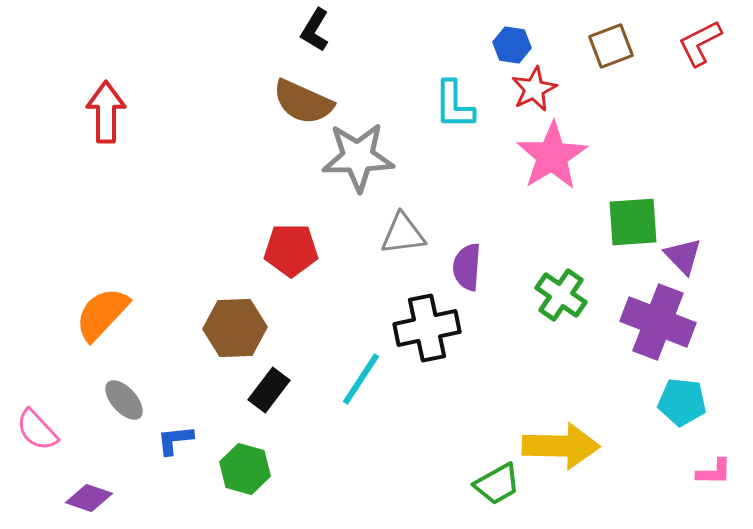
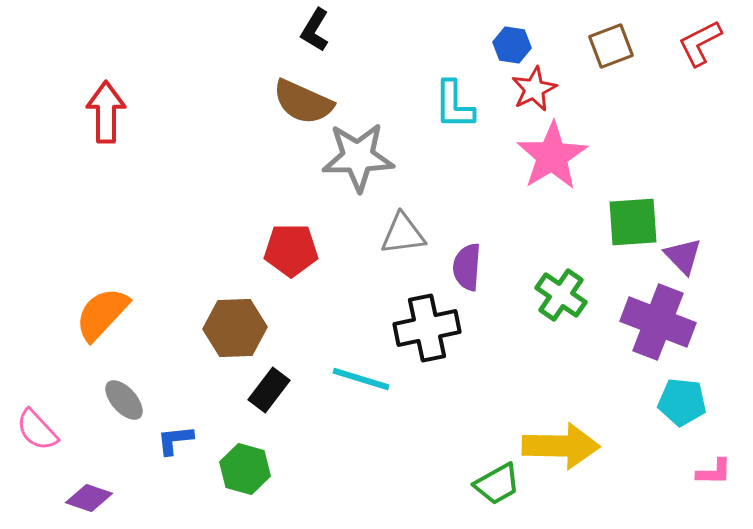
cyan line: rotated 74 degrees clockwise
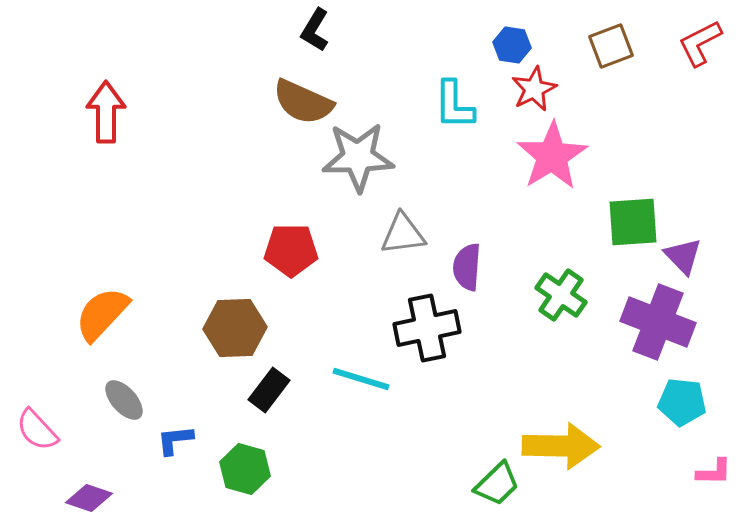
green trapezoid: rotated 15 degrees counterclockwise
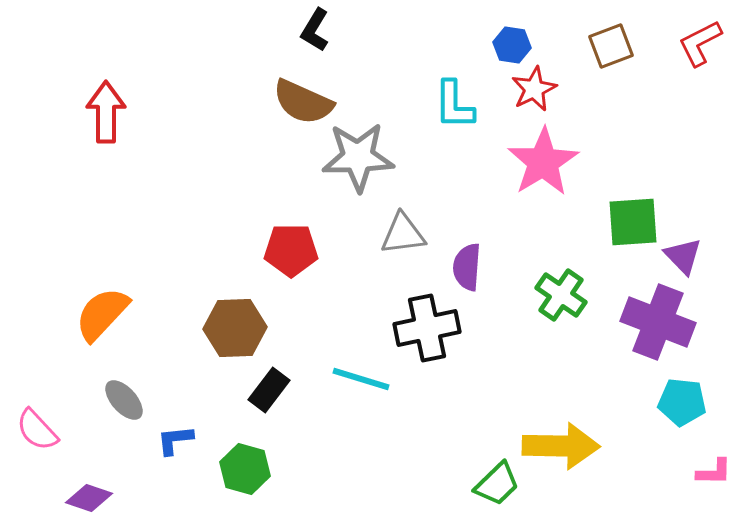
pink star: moved 9 px left, 6 px down
